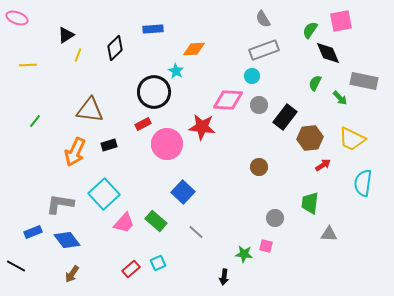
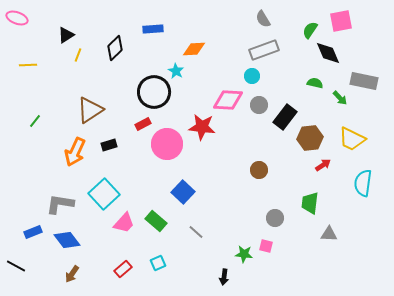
green semicircle at (315, 83): rotated 77 degrees clockwise
brown triangle at (90, 110): rotated 40 degrees counterclockwise
brown circle at (259, 167): moved 3 px down
red rectangle at (131, 269): moved 8 px left
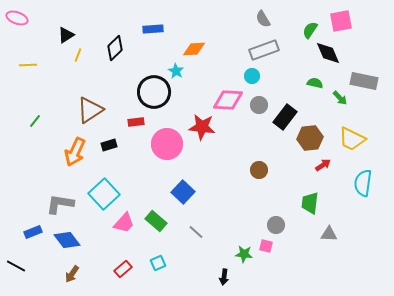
red rectangle at (143, 124): moved 7 px left, 2 px up; rotated 21 degrees clockwise
gray circle at (275, 218): moved 1 px right, 7 px down
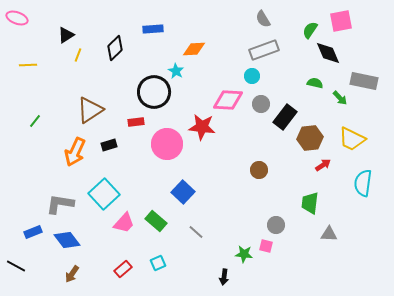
gray circle at (259, 105): moved 2 px right, 1 px up
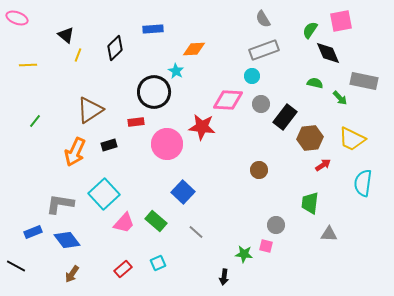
black triangle at (66, 35): rotated 48 degrees counterclockwise
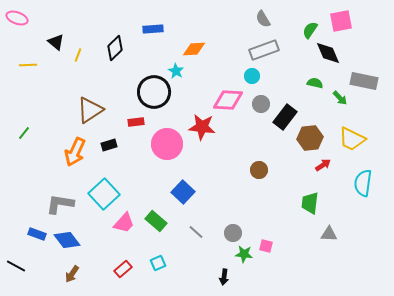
black triangle at (66, 35): moved 10 px left, 7 px down
green line at (35, 121): moved 11 px left, 12 px down
gray circle at (276, 225): moved 43 px left, 8 px down
blue rectangle at (33, 232): moved 4 px right, 2 px down; rotated 42 degrees clockwise
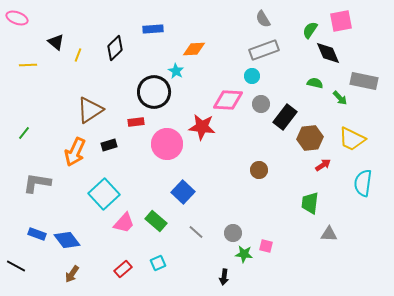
gray L-shape at (60, 204): moved 23 px left, 21 px up
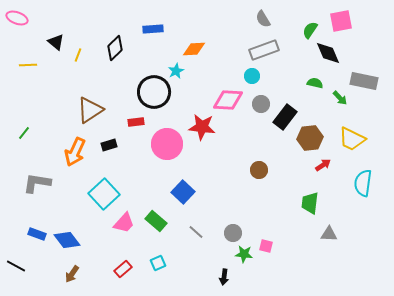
cyan star at (176, 71): rotated 14 degrees clockwise
